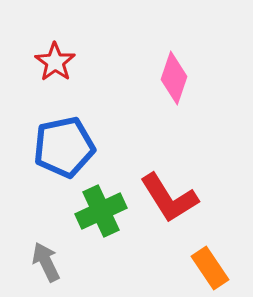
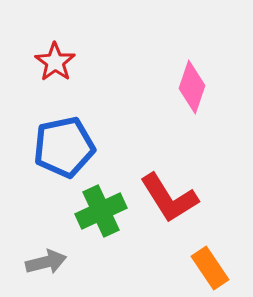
pink diamond: moved 18 px right, 9 px down
gray arrow: rotated 102 degrees clockwise
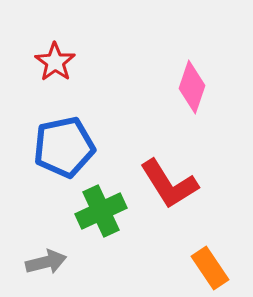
red L-shape: moved 14 px up
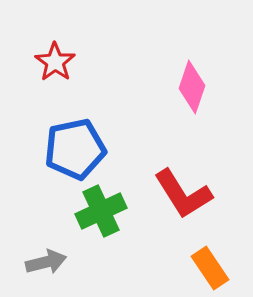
blue pentagon: moved 11 px right, 2 px down
red L-shape: moved 14 px right, 10 px down
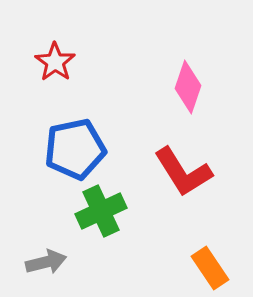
pink diamond: moved 4 px left
red L-shape: moved 22 px up
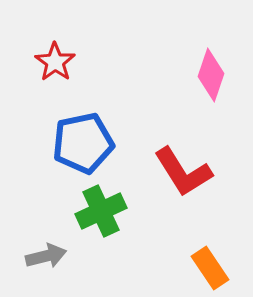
pink diamond: moved 23 px right, 12 px up
blue pentagon: moved 8 px right, 6 px up
gray arrow: moved 6 px up
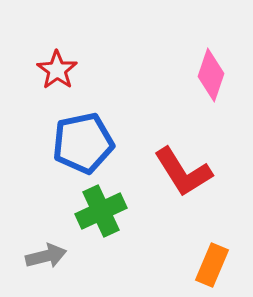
red star: moved 2 px right, 8 px down
orange rectangle: moved 2 px right, 3 px up; rotated 57 degrees clockwise
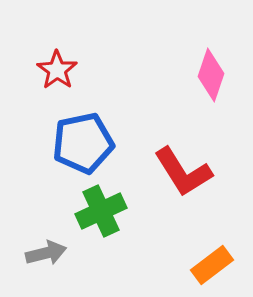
gray arrow: moved 3 px up
orange rectangle: rotated 30 degrees clockwise
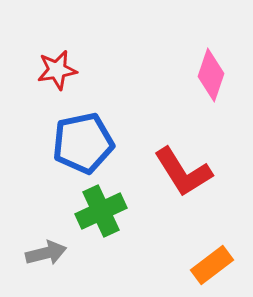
red star: rotated 27 degrees clockwise
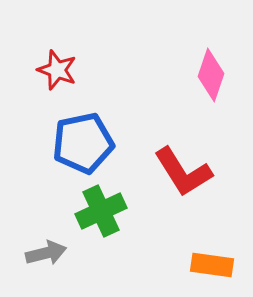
red star: rotated 30 degrees clockwise
orange rectangle: rotated 45 degrees clockwise
